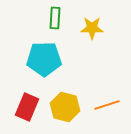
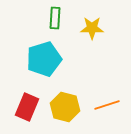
cyan pentagon: rotated 16 degrees counterclockwise
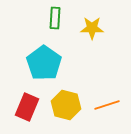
cyan pentagon: moved 4 px down; rotated 20 degrees counterclockwise
yellow hexagon: moved 1 px right, 2 px up
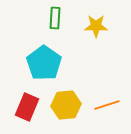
yellow star: moved 4 px right, 2 px up
yellow hexagon: rotated 20 degrees counterclockwise
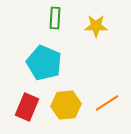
cyan pentagon: rotated 12 degrees counterclockwise
orange line: moved 2 px up; rotated 15 degrees counterclockwise
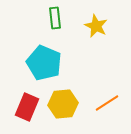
green rectangle: rotated 10 degrees counterclockwise
yellow star: rotated 25 degrees clockwise
yellow hexagon: moved 3 px left, 1 px up
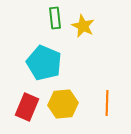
yellow star: moved 13 px left
orange line: rotated 55 degrees counterclockwise
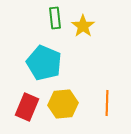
yellow star: rotated 10 degrees clockwise
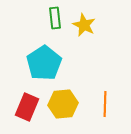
yellow star: moved 1 px right, 1 px up; rotated 10 degrees counterclockwise
cyan pentagon: rotated 16 degrees clockwise
orange line: moved 2 px left, 1 px down
